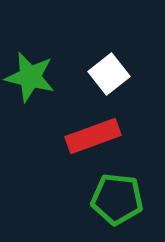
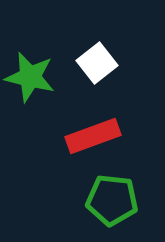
white square: moved 12 px left, 11 px up
green pentagon: moved 5 px left, 1 px down
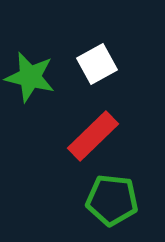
white square: moved 1 px down; rotated 9 degrees clockwise
red rectangle: rotated 24 degrees counterclockwise
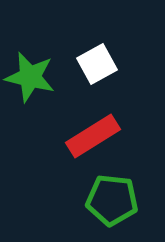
red rectangle: rotated 12 degrees clockwise
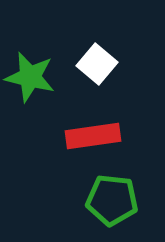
white square: rotated 21 degrees counterclockwise
red rectangle: rotated 24 degrees clockwise
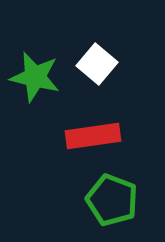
green star: moved 5 px right
green pentagon: rotated 15 degrees clockwise
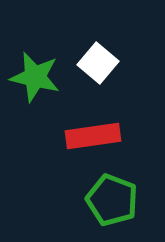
white square: moved 1 px right, 1 px up
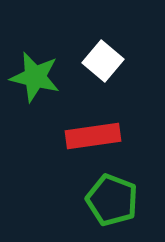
white square: moved 5 px right, 2 px up
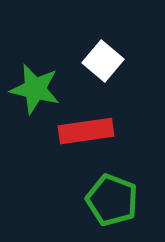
green star: moved 12 px down
red rectangle: moved 7 px left, 5 px up
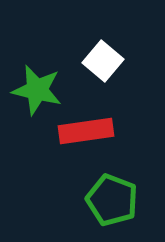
green star: moved 2 px right, 1 px down
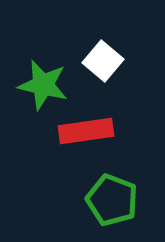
green star: moved 6 px right, 5 px up
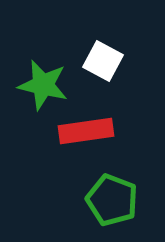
white square: rotated 12 degrees counterclockwise
